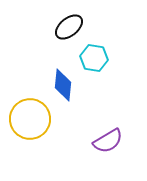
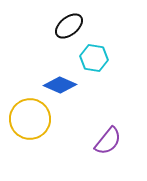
black ellipse: moved 1 px up
blue diamond: moved 3 px left; rotated 72 degrees counterclockwise
purple semicircle: rotated 20 degrees counterclockwise
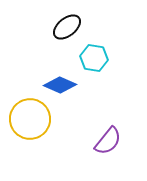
black ellipse: moved 2 px left, 1 px down
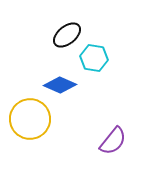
black ellipse: moved 8 px down
purple semicircle: moved 5 px right
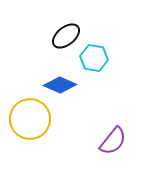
black ellipse: moved 1 px left, 1 px down
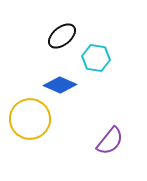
black ellipse: moved 4 px left
cyan hexagon: moved 2 px right
purple semicircle: moved 3 px left
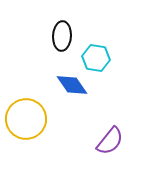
black ellipse: rotated 48 degrees counterclockwise
blue diamond: moved 12 px right; rotated 32 degrees clockwise
yellow circle: moved 4 px left
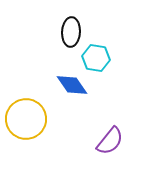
black ellipse: moved 9 px right, 4 px up
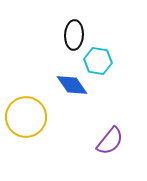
black ellipse: moved 3 px right, 3 px down
cyan hexagon: moved 2 px right, 3 px down
yellow circle: moved 2 px up
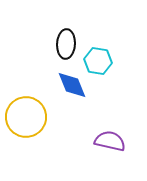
black ellipse: moved 8 px left, 9 px down
blue diamond: rotated 12 degrees clockwise
purple semicircle: rotated 116 degrees counterclockwise
